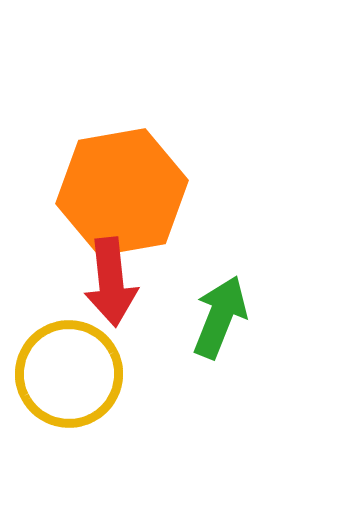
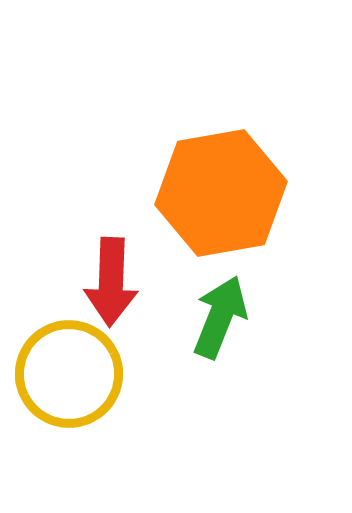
orange hexagon: moved 99 px right, 1 px down
red arrow: rotated 8 degrees clockwise
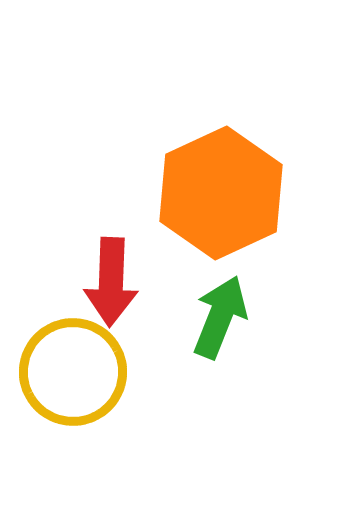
orange hexagon: rotated 15 degrees counterclockwise
yellow circle: moved 4 px right, 2 px up
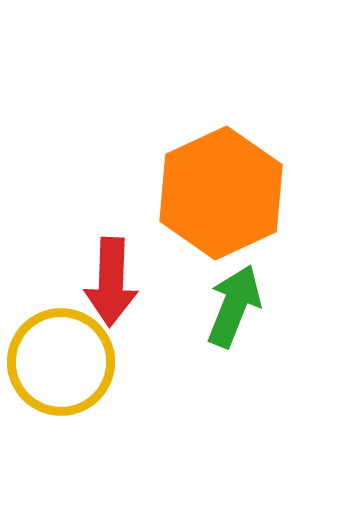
green arrow: moved 14 px right, 11 px up
yellow circle: moved 12 px left, 10 px up
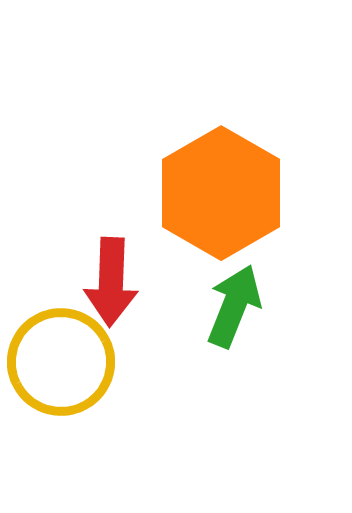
orange hexagon: rotated 5 degrees counterclockwise
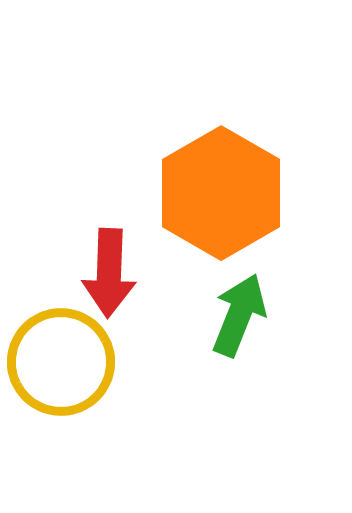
red arrow: moved 2 px left, 9 px up
green arrow: moved 5 px right, 9 px down
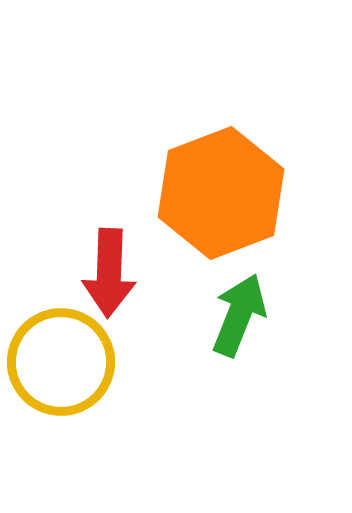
orange hexagon: rotated 9 degrees clockwise
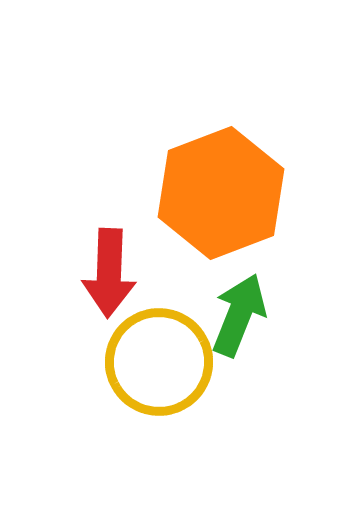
yellow circle: moved 98 px right
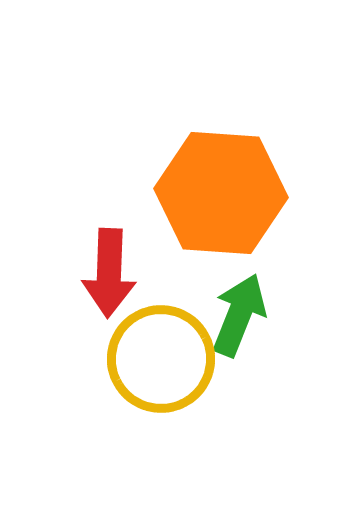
orange hexagon: rotated 25 degrees clockwise
yellow circle: moved 2 px right, 3 px up
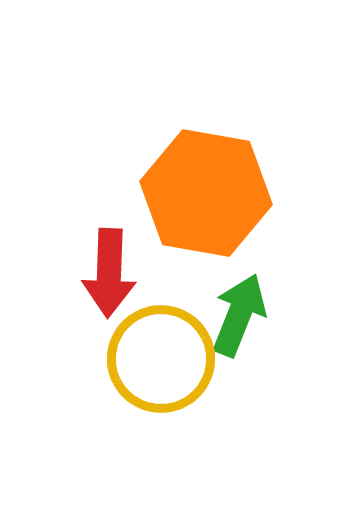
orange hexagon: moved 15 px left; rotated 6 degrees clockwise
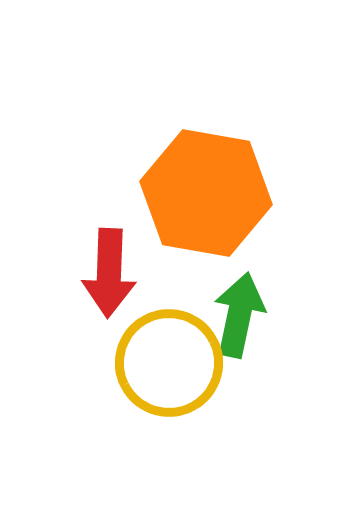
green arrow: rotated 10 degrees counterclockwise
yellow circle: moved 8 px right, 4 px down
